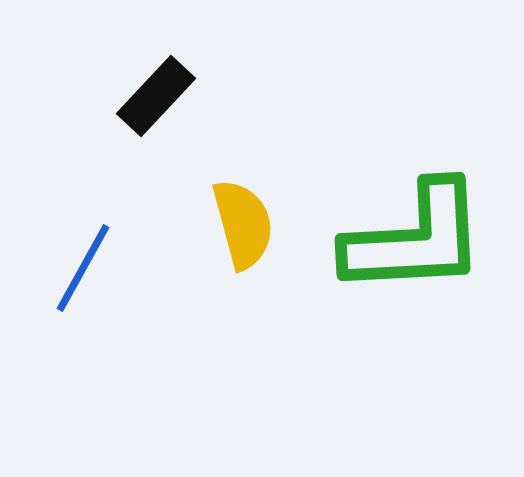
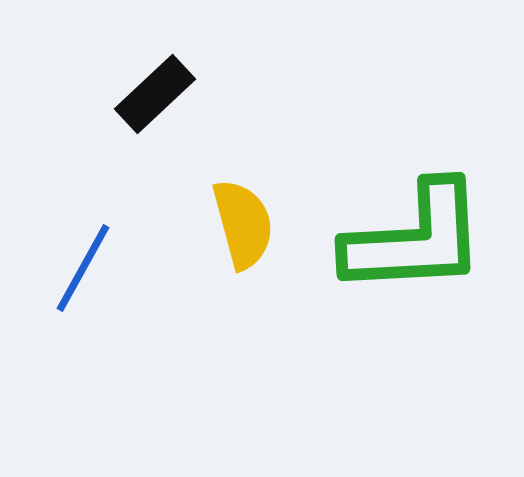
black rectangle: moved 1 px left, 2 px up; rotated 4 degrees clockwise
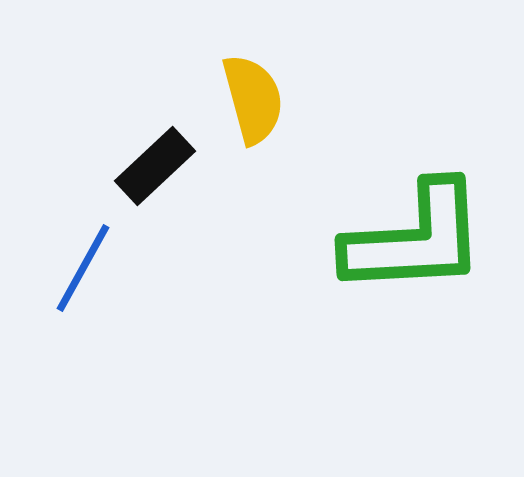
black rectangle: moved 72 px down
yellow semicircle: moved 10 px right, 125 px up
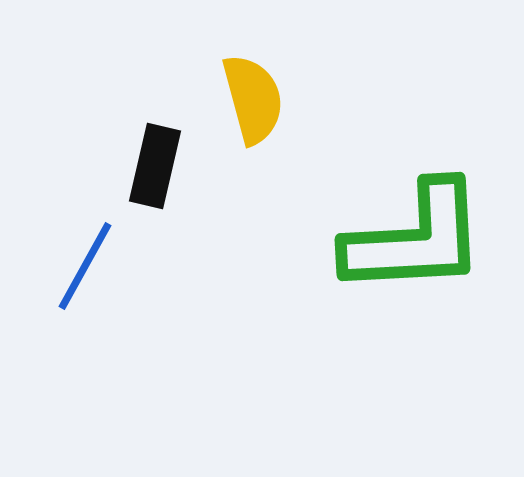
black rectangle: rotated 34 degrees counterclockwise
blue line: moved 2 px right, 2 px up
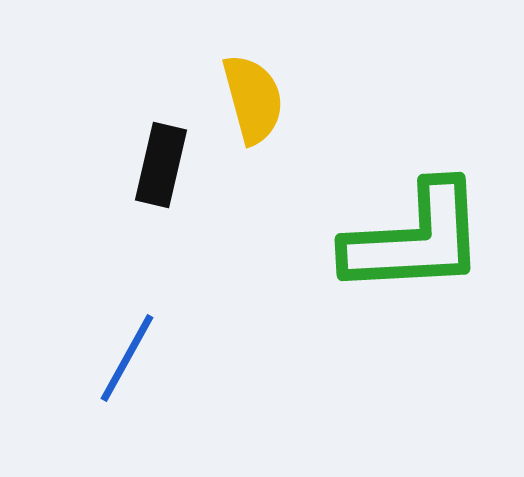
black rectangle: moved 6 px right, 1 px up
blue line: moved 42 px right, 92 px down
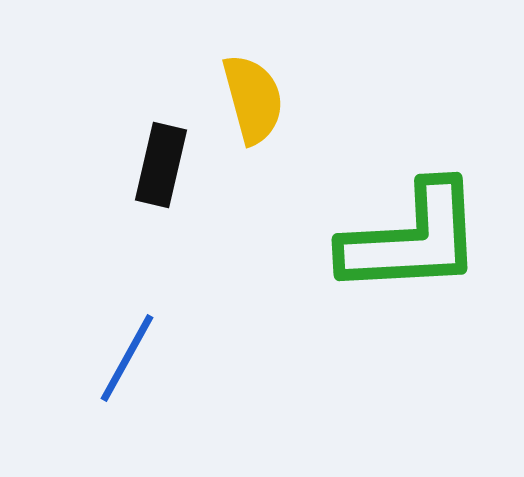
green L-shape: moved 3 px left
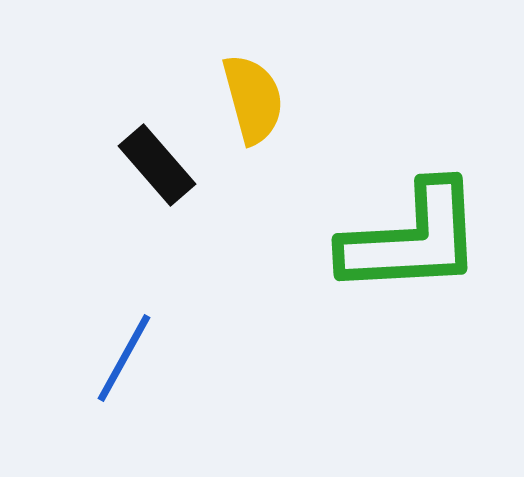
black rectangle: moved 4 px left; rotated 54 degrees counterclockwise
blue line: moved 3 px left
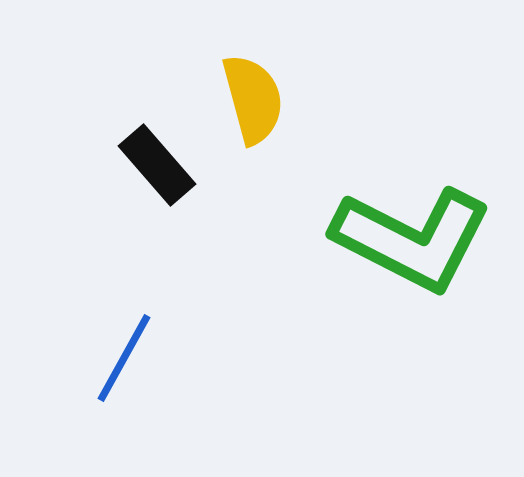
green L-shape: rotated 30 degrees clockwise
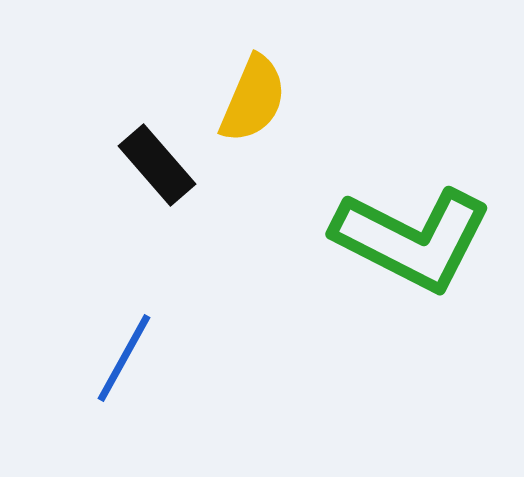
yellow semicircle: rotated 38 degrees clockwise
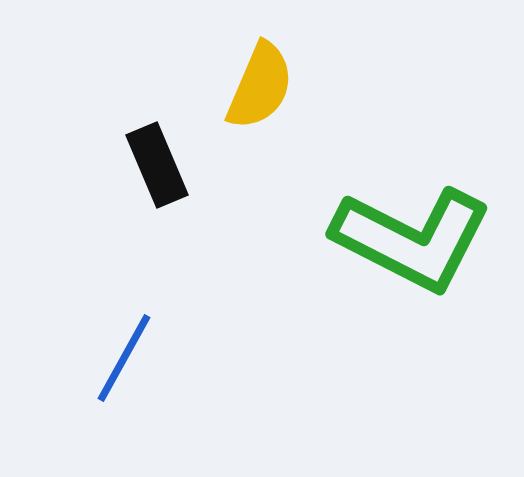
yellow semicircle: moved 7 px right, 13 px up
black rectangle: rotated 18 degrees clockwise
